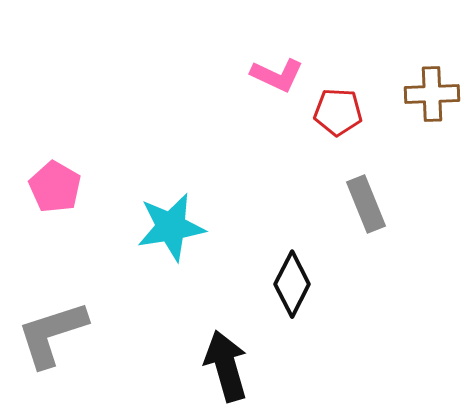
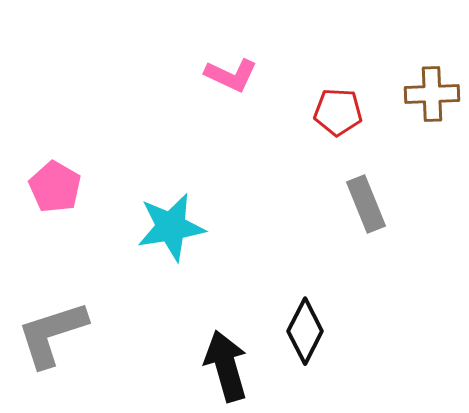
pink L-shape: moved 46 px left
black diamond: moved 13 px right, 47 px down
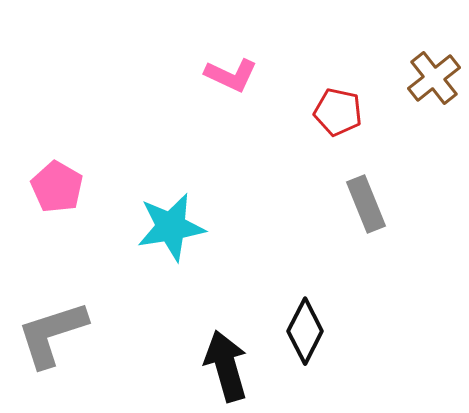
brown cross: moved 2 px right, 16 px up; rotated 36 degrees counterclockwise
red pentagon: rotated 9 degrees clockwise
pink pentagon: moved 2 px right
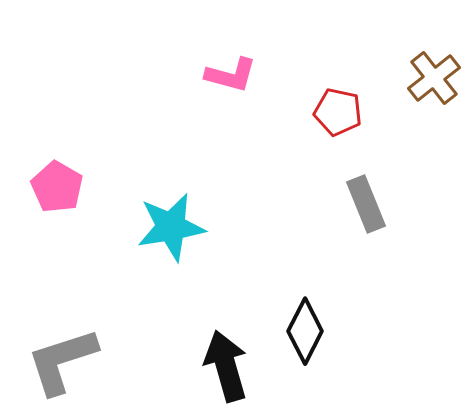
pink L-shape: rotated 10 degrees counterclockwise
gray L-shape: moved 10 px right, 27 px down
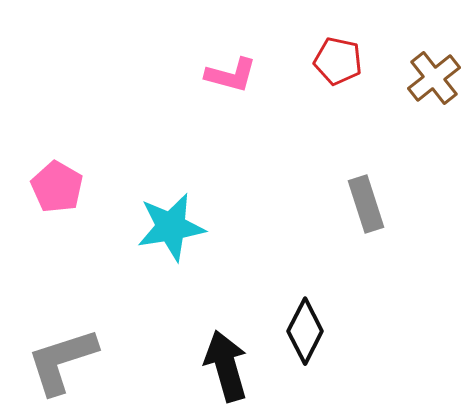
red pentagon: moved 51 px up
gray rectangle: rotated 4 degrees clockwise
